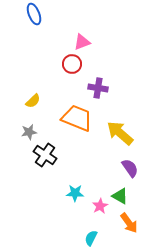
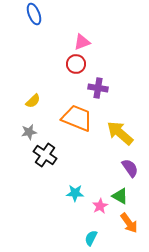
red circle: moved 4 px right
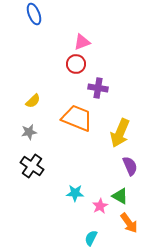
yellow arrow: rotated 108 degrees counterclockwise
black cross: moved 13 px left, 11 px down
purple semicircle: moved 2 px up; rotated 12 degrees clockwise
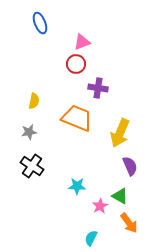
blue ellipse: moved 6 px right, 9 px down
yellow semicircle: moved 1 px right; rotated 35 degrees counterclockwise
cyan star: moved 2 px right, 7 px up
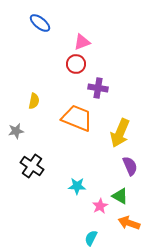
blue ellipse: rotated 30 degrees counterclockwise
gray star: moved 13 px left, 1 px up
orange arrow: rotated 145 degrees clockwise
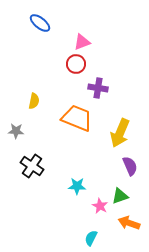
gray star: rotated 14 degrees clockwise
green triangle: rotated 48 degrees counterclockwise
pink star: rotated 14 degrees counterclockwise
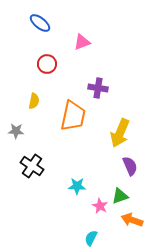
red circle: moved 29 px left
orange trapezoid: moved 4 px left, 2 px up; rotated 80 degrees clockwise
orange arrow: moved 3 px right, 3 px up
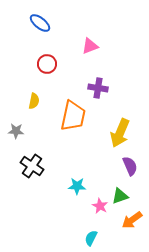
pink triangle: moved 8 px right, 4 px down
orange arrow: rotated 55 degrees counterclockwise
